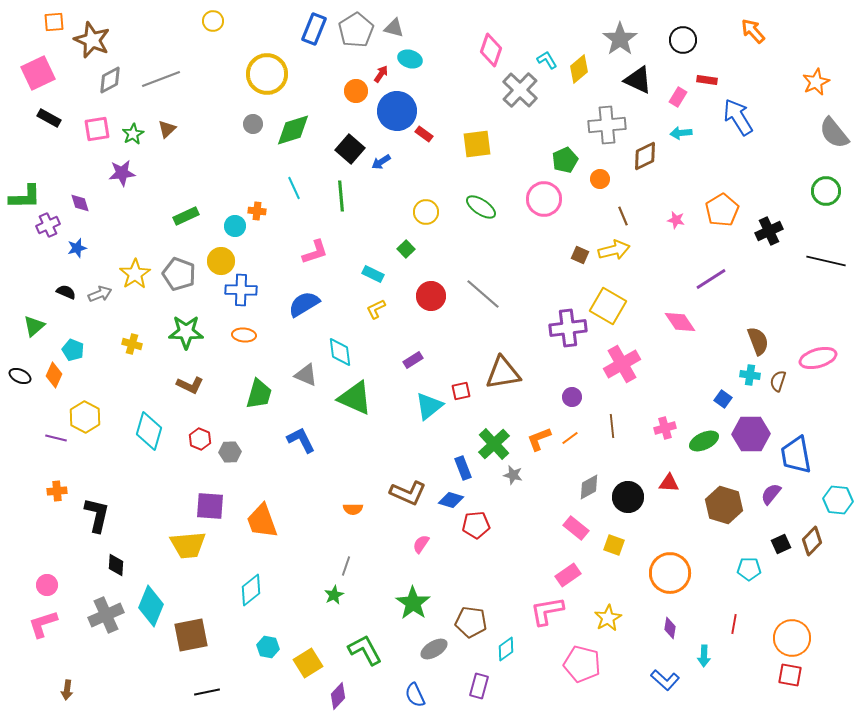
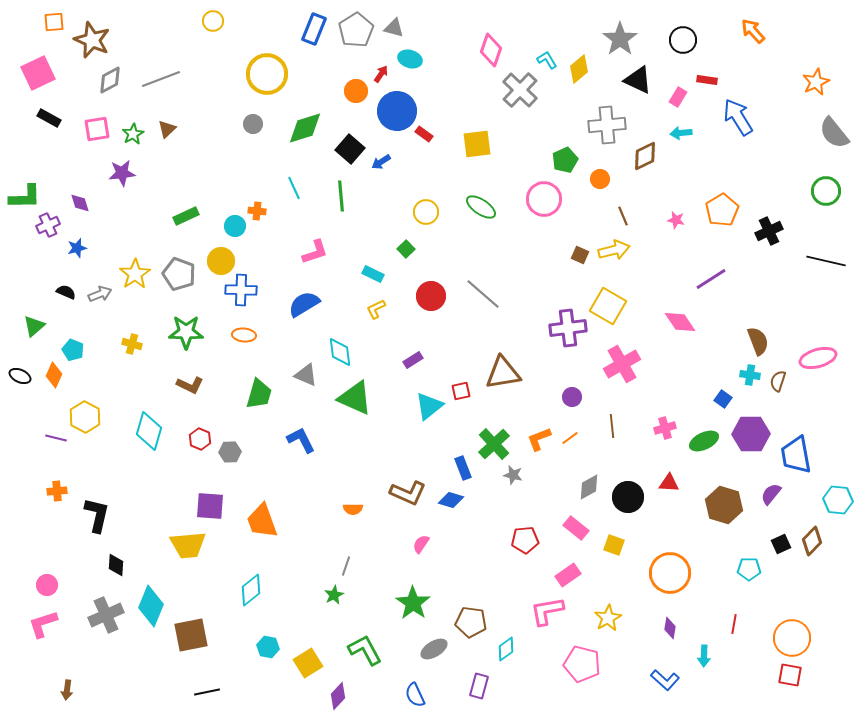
green diamond at (293, 130): moved 12 px right, 2 px up
red pentagon at (476, 525): moved 49 px right, 15 px down
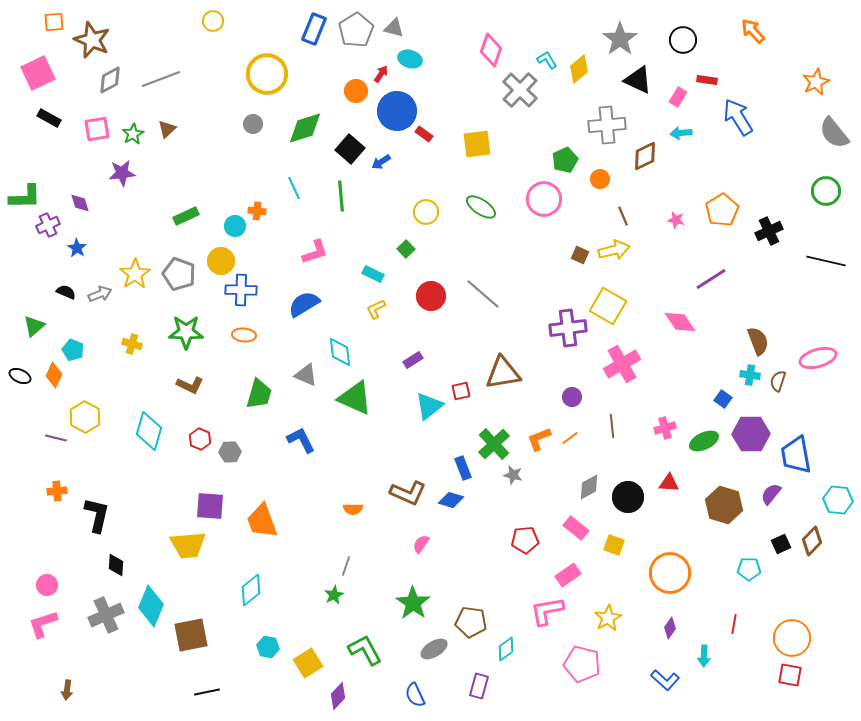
blue star at (77, 248): rotated 24 degrees counterclockwise
purple diamond at (670, 628): rotated 25 degrees clockwise
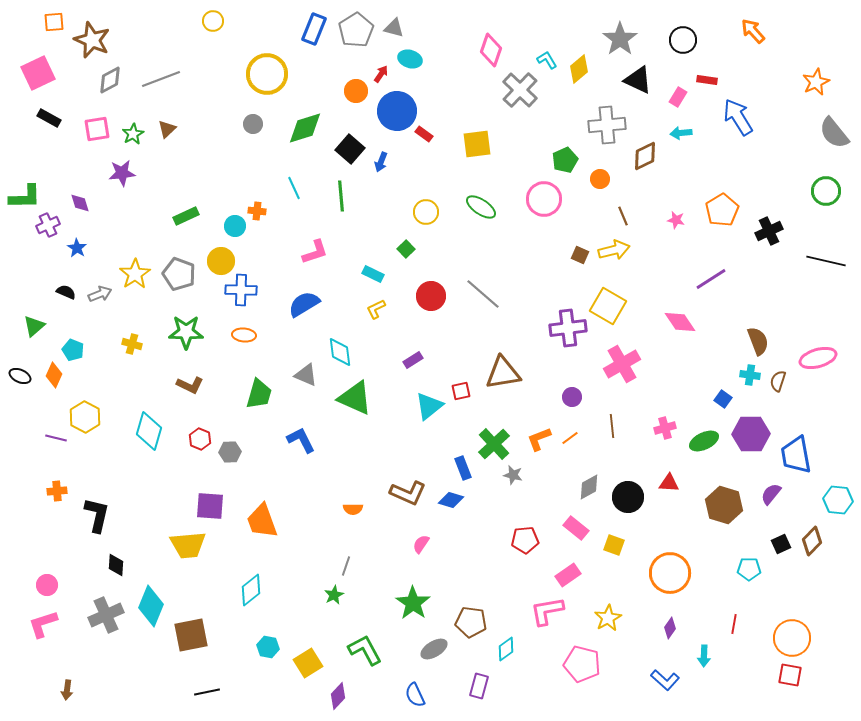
blue arrow at (381, 162): rotated 36 degrees counterclockwise
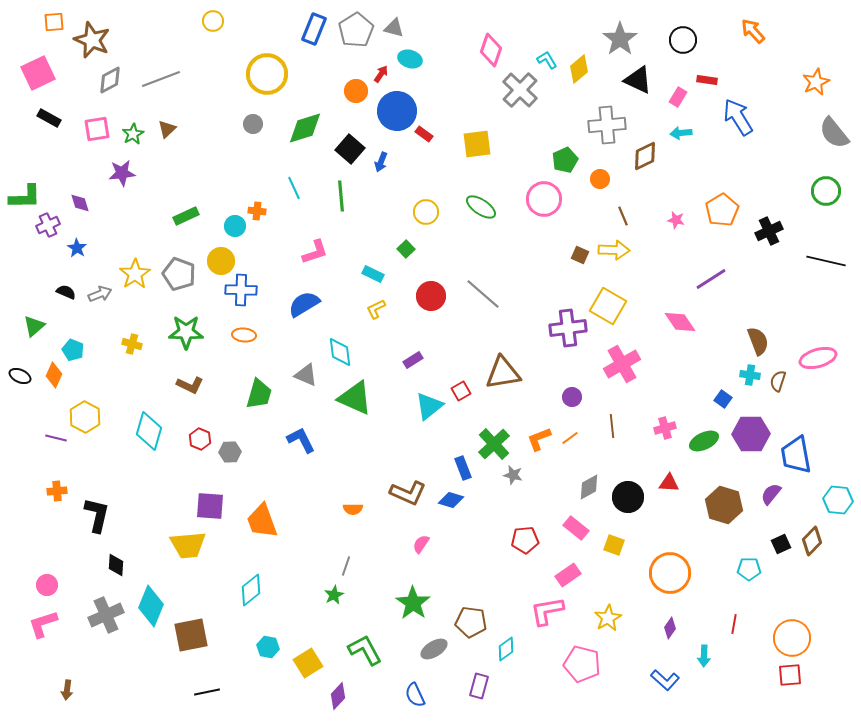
yellow arrow at (614, 250): rotated 16 degrees clockwise
red square at (461, 391): rotated 18 degrees counterclockwise
red square at (790, 675): rotated 15 degrees counterclockwise
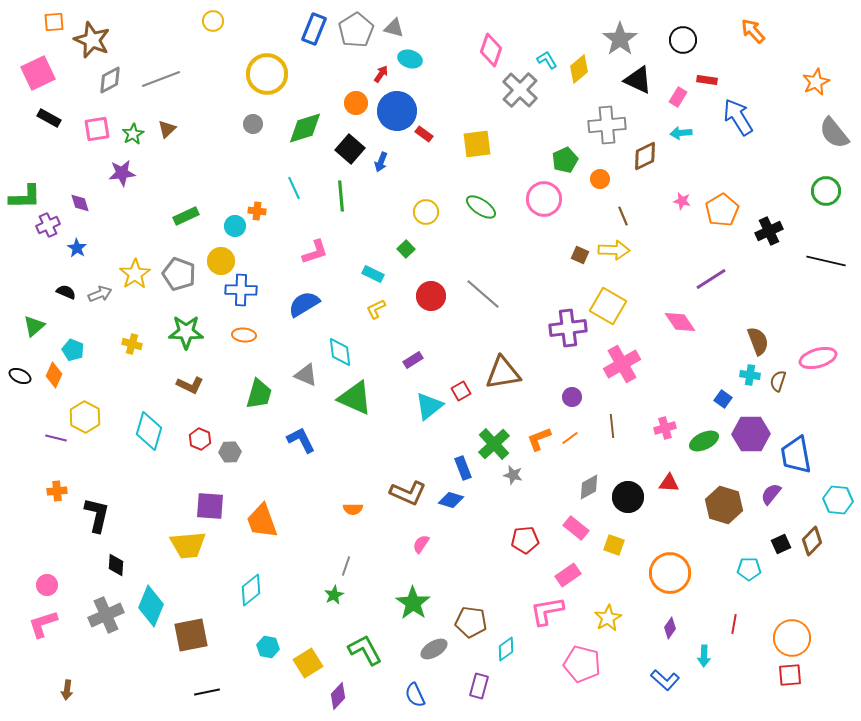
orange circle at (356, 91): moved 12 px down
pink star at (676, 220): moved 6 px right, 19 px up
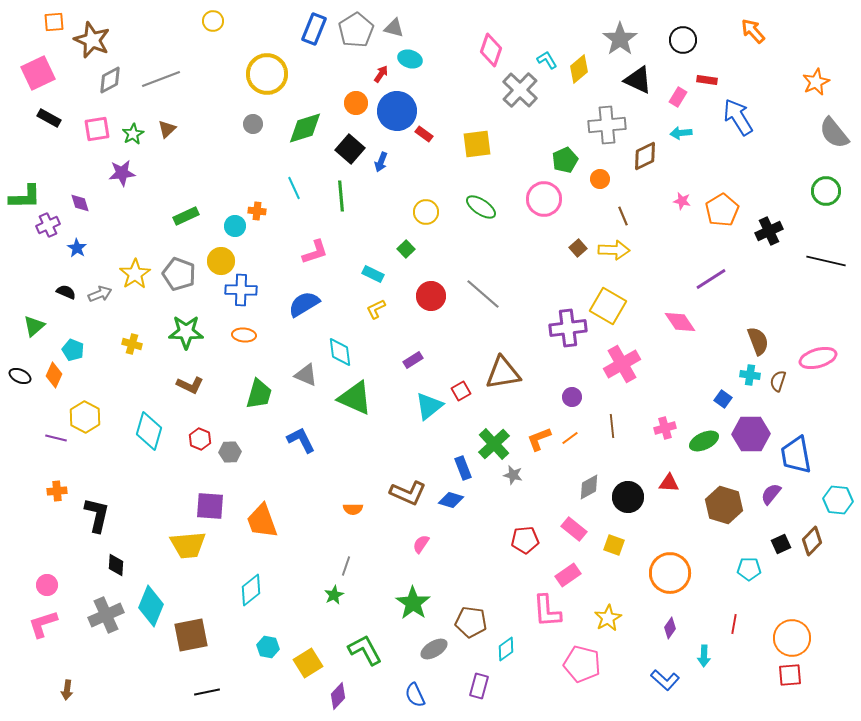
brown square at (580, 255): moved 2 px left, 7 px up; rotated 24 degrees clockwise
pink rectangle at (576, 528): moved 2 px left, 1 px down
pink L-shape at (547, 611): rotated 84 degrees counterclockwise
